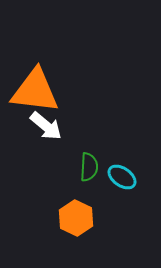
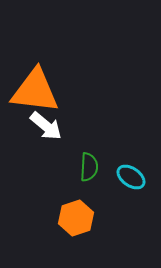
cyan ellipse: moved 9 px right
orange hexagon: rotated 16 degrees clockwise
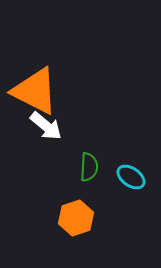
orange triangle: rotated 20 degrees clockwise
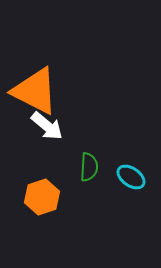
white arrow: moved 1 px right
orange hexagon: moved 34 px left, 21 px up
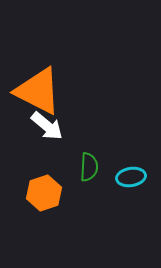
orange triangle: moved 3 px right
cyan ellipse: rotated 44 degrees counterclockwise
orange hexagon: moved 2 px right, 4 px up
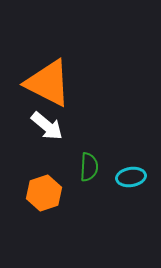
orange triangle: moved 10 px right, 8 px up
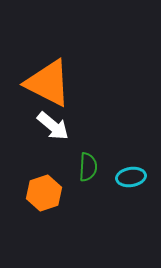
white arrow: moved 6 px right
green semicircle: moved 1 px left
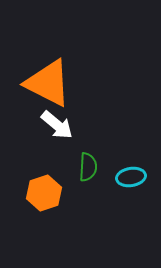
white arrow: moved 4 px right, 1 px up
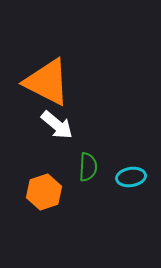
orange triangle: moved 1 px left, 1 px up
orange hexagon: moved 1 px up
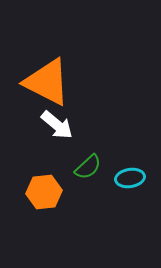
green semicircle: rotated 44 degrees clockwise
cyan ellipse: moved 1 px left, 1 px down
orange hexagon: rotated 12 degrees clockwise
